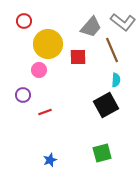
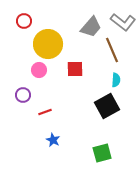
red square: moved 3 px left, 12 px down
black square: moved 1 px right, 1 px down
blue star: moved 3 px right, 20 px up; rotated 24 degrees counterclockwise
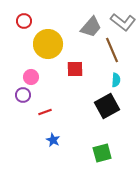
pink circle: moved 8 px left, 7 px down
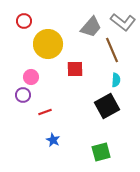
green square: moved 1 px left, 1 px up
